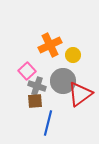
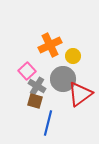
yellow circle: moved 1 px down
gray circle: moved 2 px up
gray cross: rotated 12 degrees clockwise
brown square: rotated 21 degrees clockwise
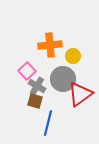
orange cross: rotated 20 degrees clockwise
